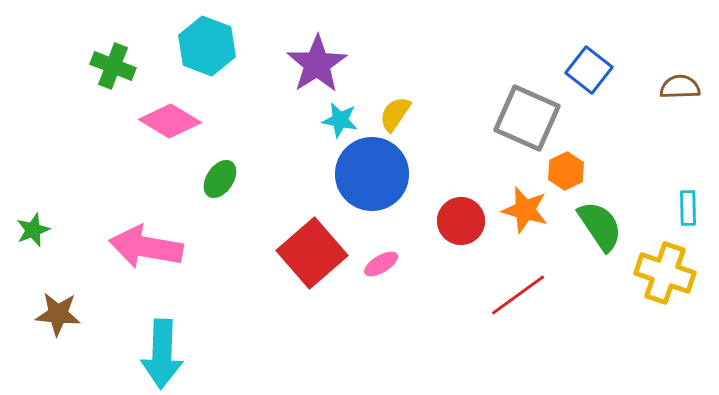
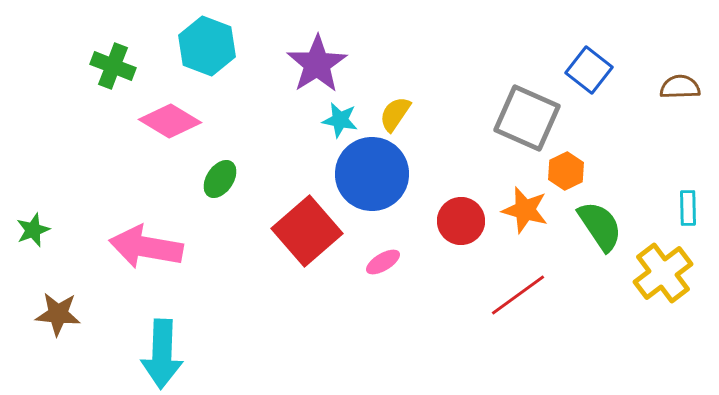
red square: moved 5 px left, 22 px up
pink ellipse: moved 2 px right, 2 px up
yellow cross: moved 2 px left; rotated 34 degrees clockwise
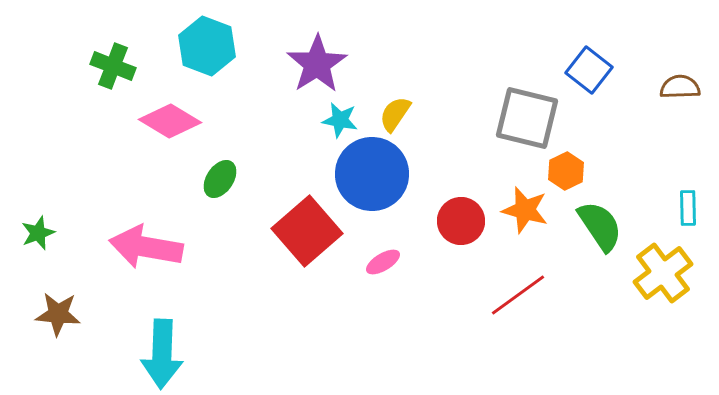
gray square: rotated 10 degrees counterclockwise
green star: moved 5 px right, 3 px down
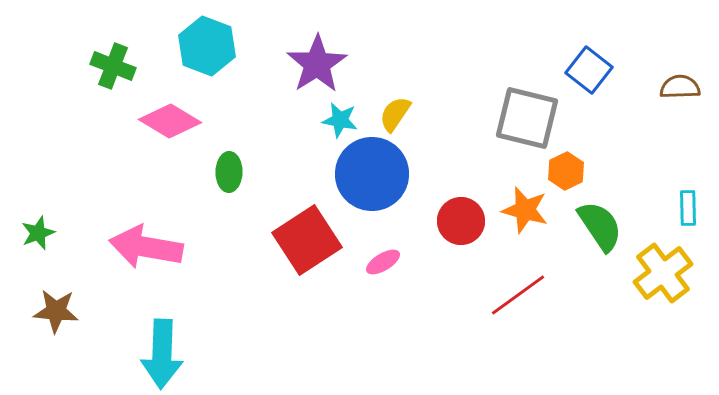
green ellipse: moved 9 px right, 7 px up; rotated 33 degrees counterclockwise
red square: moved 9 px down; rotated 8 degrees clockwise
brown star: moved 2 px left, 3 px up
